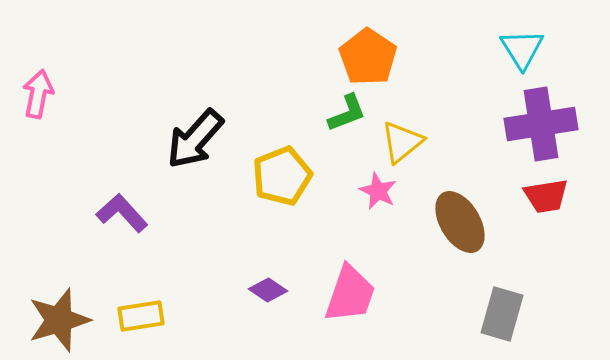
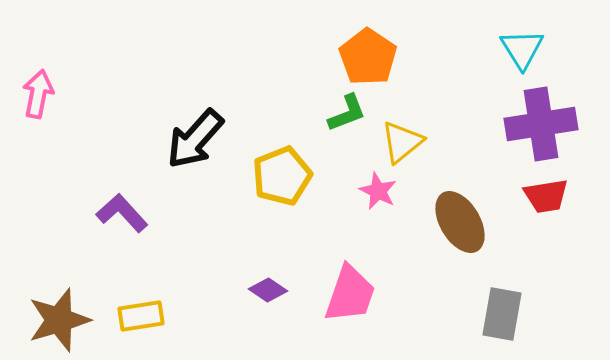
gray rectangle: rotated 6 degrees counterclockwise
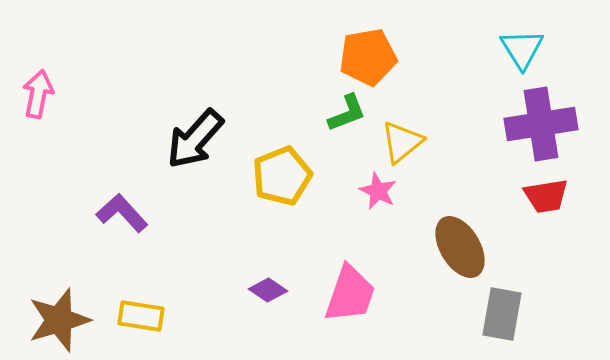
orange pentagon: rotated 28 degrees clockwise
brown ellipse: moved 25 px down
yellow rectangle: rotated 18 degrees clockwise
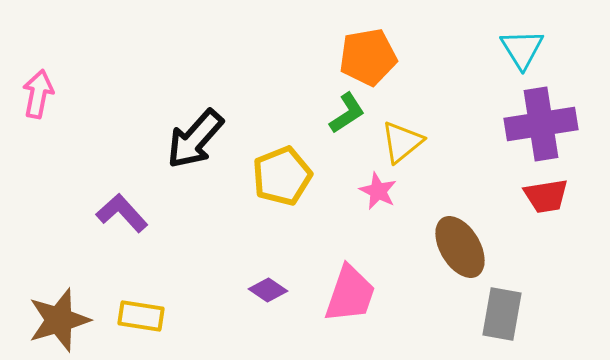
green L-shape: rotated 12 degrees counterclockwise
